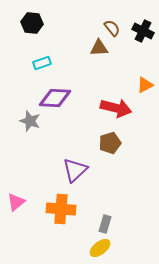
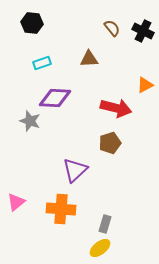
brown triangle: moved 10 px left, 11 px down
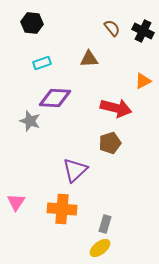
orange triangle: moved 2 px left, 4 px up
pink triangle: rotated 18 degrees counterclockwise
orange cross: moved 1 px right
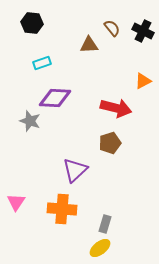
brown triangle: moved 14 px up
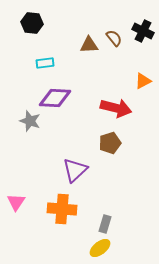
brown semicircle: moved 2 px right, 10 px down
cyan rectangle: moved 3 px right; rotated 12 degrees clockwise
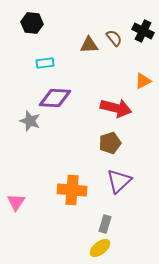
purple triangle: moved 44 px right, 11 px down
orange cross: moved 10 px right, 19 px up
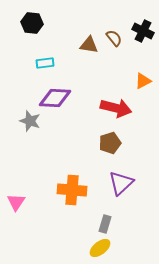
brown triangle: rotated 12 degrees clockwise
purple triangle: moved 2 px right, 2 px down
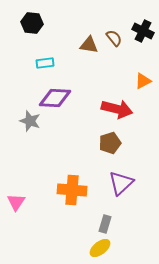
red arrow: moved 1 px right, 1 px down
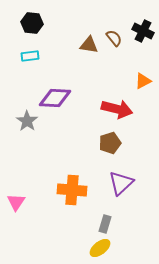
cyan rectangle: moved 15 px left, 7 px up
gray star: moved 3 px left; rotated 15 degrees clockwise
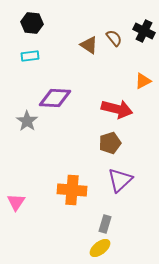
black cross: moved 1 px right
brown triangle: rotated 24 degrees clockwise
purple triangle: moved 1 px left, 3 px up
